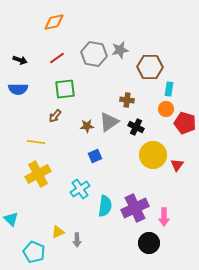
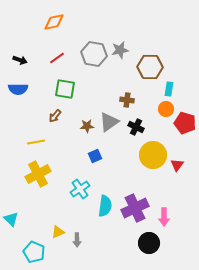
green square: rotated 15 degrees clockwise
yellow line: rotated 18 degrees counterclockwise
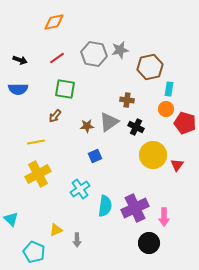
brown hexagon: rotated 15 degrees counterclockwise
yellow triangle: moved 2 px left, 2 px up
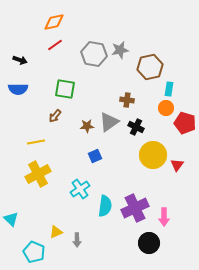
red line: moved 2 px left, 13 px up
orange circle: moved 1 px up
yellow triangle: moved 2 px down
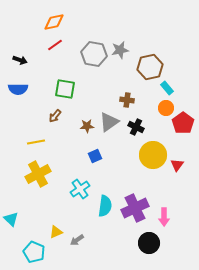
cyan rectangle: moved 2 px left, 1 px up; rotated 48 degrees counterclockwise
red pentagon: moved 2 px left; rotated 20 degrees clockwise
gray arrow: rotated 56 degrees clockwise
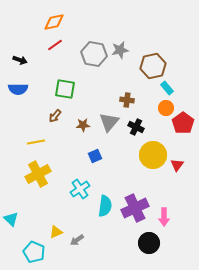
brown hexagon: moved 3 px right, 1 px up
gray triangle: rotated 15 degrees counterclockwise
brown star: moved 4 px left, 1 px up
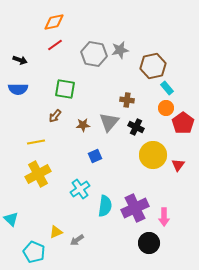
red triangle: moved 1 px right
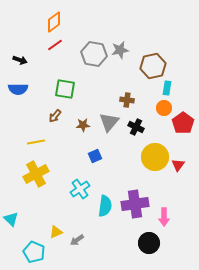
orange diamond: rotated 25 degrees counterclockwise
cyan rectangle: rotated 48 degrees clockwise
orange circle: moved 2 px left
yellow circle: moved 2 px right, 2 px down
yellow cross: moved 2 px left
purple cross: moved 4 px up; rotated 16 degrees clockwise
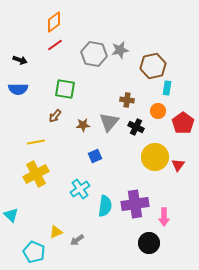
orange circle: moved 6 px left, 3 px down
cyan triangle: moved 4 px up
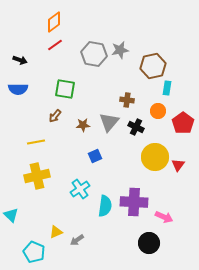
yellow cross: moved 1 px right, 2 px down; rotated 15 degrees clockwise
purple cross: moved 1 px left, 2 px up; rotated 12 degrees clockwise
pink arrow: rotated 66 degrees counterclockwise
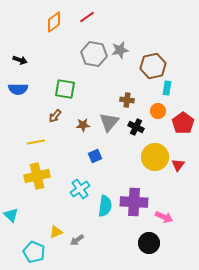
red line: moved 32 px right, 28 px up
